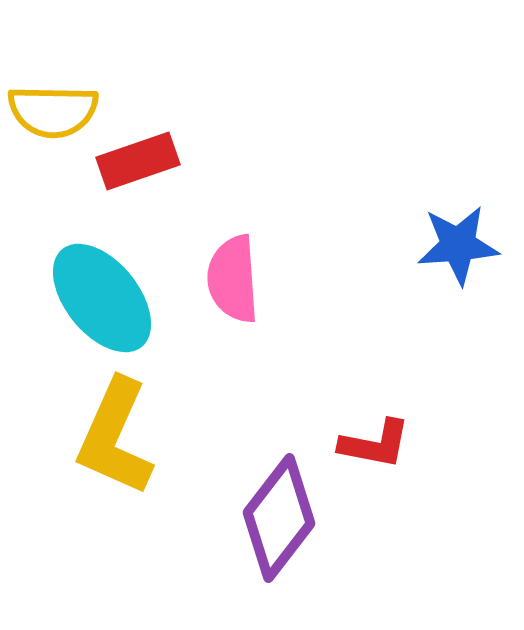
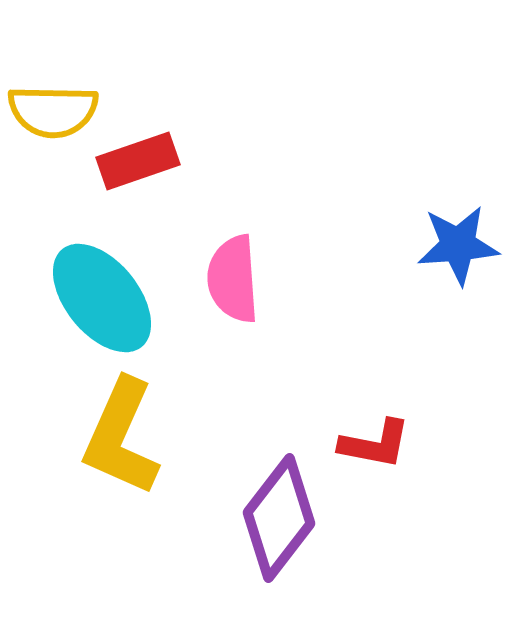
yellow L-shape: moved 6 px right
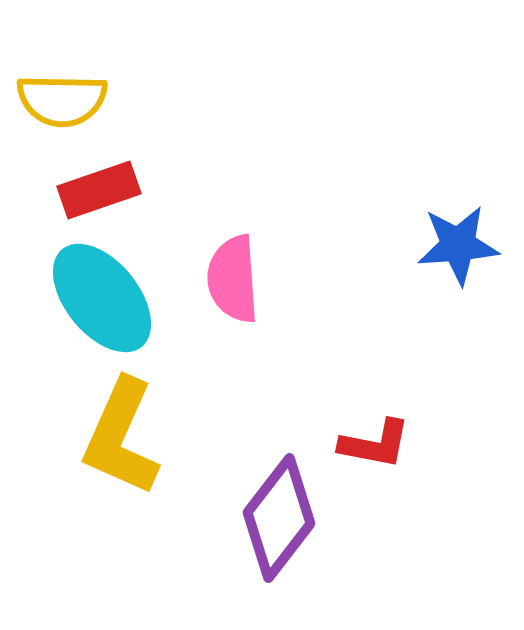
yellow semicircle: moved 9 px right, 11 px up
red rectangle: moved 39 px left, 29 px down
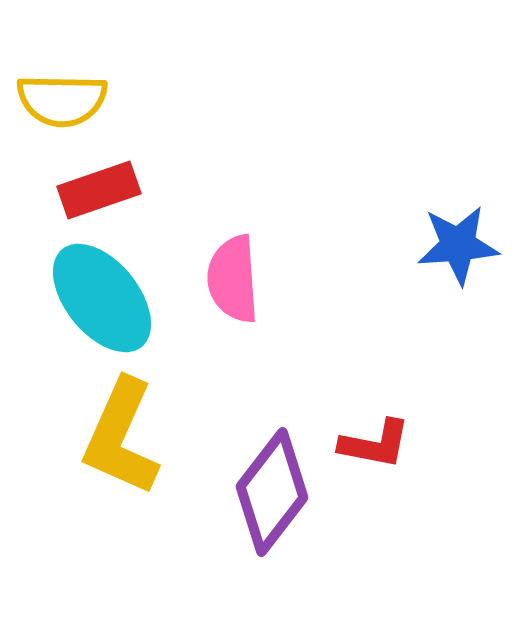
purple diamond: moved 7 px left, 26 px up
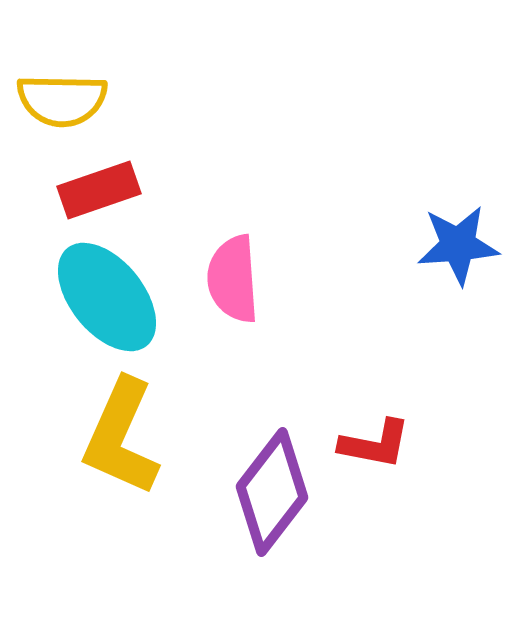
cyan ellipse: moved 5 px right, 1 px up
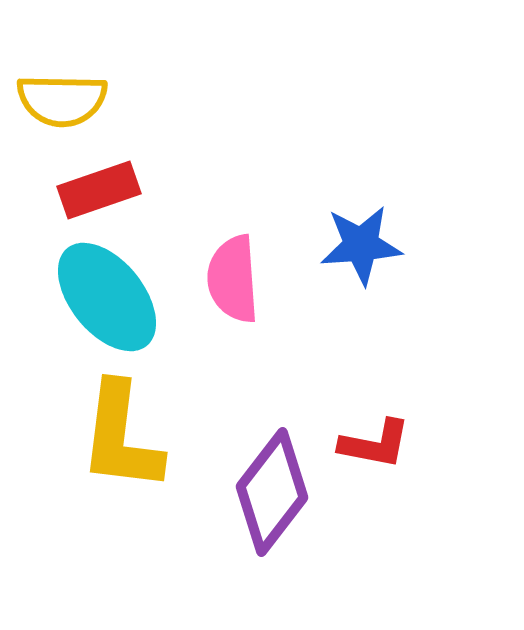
blue star: moved 97 px left
yellow L-shape: rotated 17 degrees counterclockwise
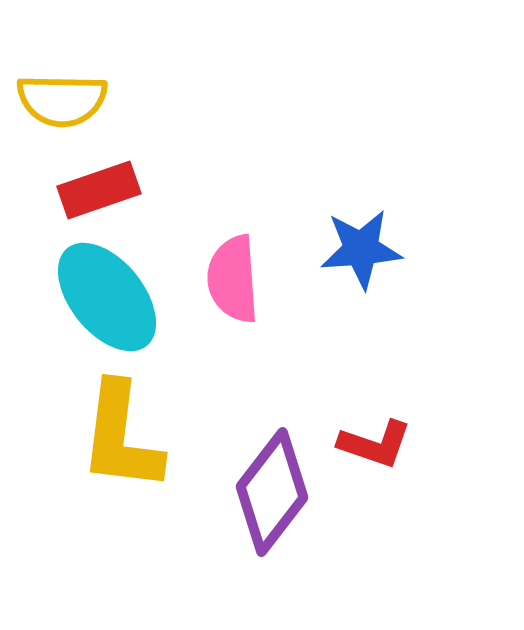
blue star: moved 4 px down
red L-shape: rotated 8 degrees clockwise
